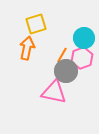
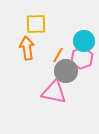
yellow square: rotated 15 degrees clockwise
cyan circle: moved 3 px down
orange arrow: rotated 20 degrees counterclockwise
orange line: moved 4 px left
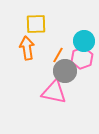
gray circle: moved 1 px left
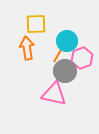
cyan circle: moved 17 px left
pink triangle: moved 2 px down
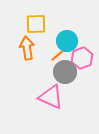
orange line: rotated 21 degrees clockwise
gray circle: moved 1 px down
pink triangle: moved 3 px left, 3 px down; rotated 12 degrees clockwise
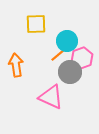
orange arrow: moved 11 px left, 17 px down
gray circle: moved 5 px right
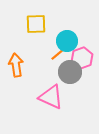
orange line: moved 1 px up
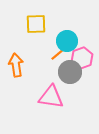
pink triangle: rotated 16 degrees counterclockwise
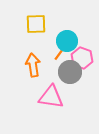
orange line: moved 2 px right, 1 px up; rotated 14 degrees counterclockwise
pink hexagon: rotated 20 degrees counterclockwise
orange arrow: moved 17 px right
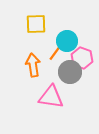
orange line: moved 5 px left
